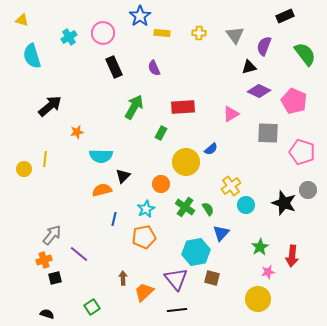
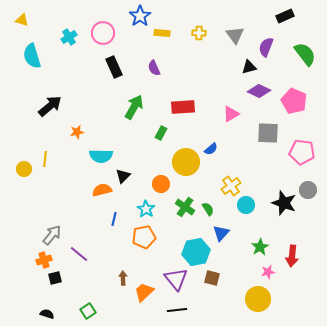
purple semicircle at (264, 46): moved 2 px right, 1 px down
pink pentagon at (302, 152): rotated 10 degrees counterclockwise
cyan star at (146, 209): rotated 12 degrees counterclockwise
green square at (92, 307): moved 4 px left, 4 px down
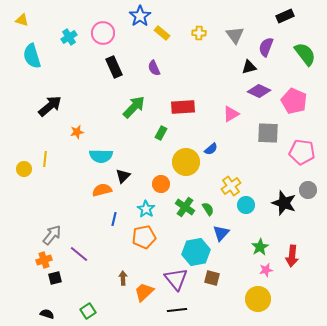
yellow rectangle at (162, 33): rotated 35 degrees clockwise
green arrow at (134, 107): rotated 15 degrees clockwise
pink star at (268, 272): moved 2 px left, 2 px up
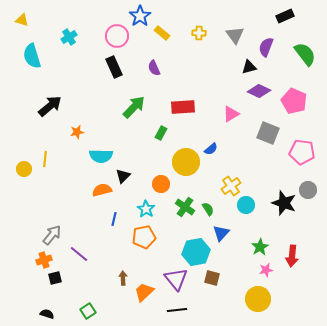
pink circle at (103, 33): moved 14 px right, 3 px down
gray square at (268, 133): rotated 20 degrees clockwise
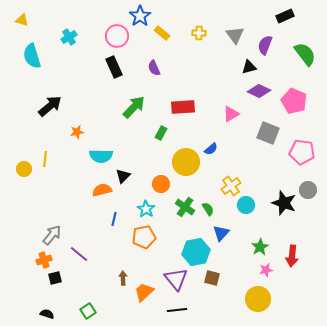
purple semicircle at (266, 47): moved 1 px left, 2 px up
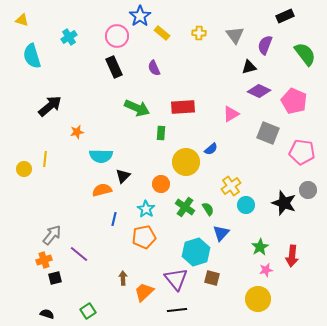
green arrow at (134, 107): moved 3 px right, 1 px down; rotated 70 degrees clockwise
green rectangle at (161, 133): rotated 24 degrees counterclockwise
cyan hexagon at (196, 252): rotated 8 degrees counterclockwise
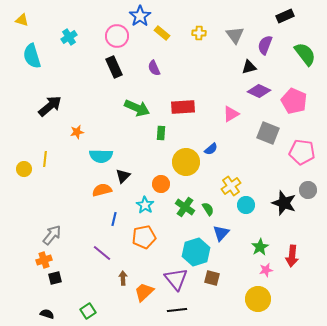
cyan star at (146, 209): moved 1 px left, 4 px up
purple line at (79, 254): moved 23 px right, 1 px up
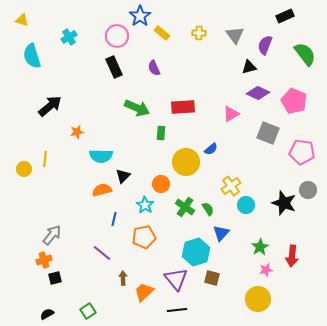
purple diamond at (259, 91): moved 1 px left, 2 px down
black semicircle at (47, 314): rotated 48 degrees counterclockwise
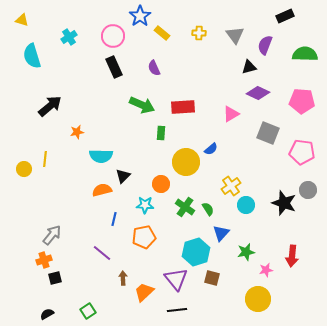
pink circle at (117, 36): moved 4 px left
green semicircle at (305, 54): rotated 50 degrees counterclockwise
pink pentagon at (294, 101): moved 8 px right; rotated 20 degrees counterclockwise
green arrow at (137, 108): moved 5 px right, 3 px up
cyan star at (145, 205): rotated 30 degrees counterclockwise
green star at (260, 247): moved 14 px left, 5 px down; rotated 18 degrees clockwise
